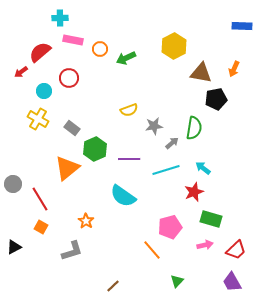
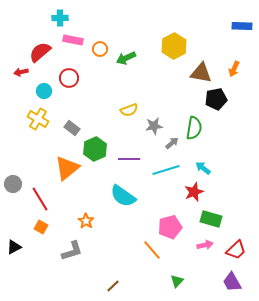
red arrow: rotated 24 degrees clockwise
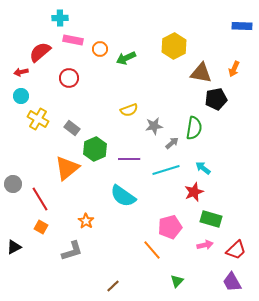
cyan circle: moved 23 px left, 5 px down
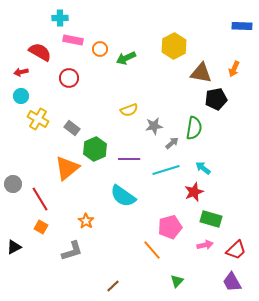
red semicircle: rotated 70 degrees clockwise
